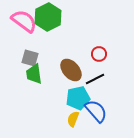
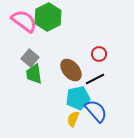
gray square: rotated 24 degrees clockwise
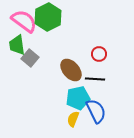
green trapezoid: moved 17 px left, 29 px up
black line: rotated 30 degrees clockwise
blue semicircle: rotated 15 degrees clockwise
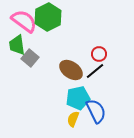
brown ellipse: rotated 15 degrees counterclockwise
black line: moved 8 px up; rotated 42 degrees counterclockwise
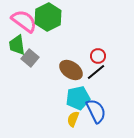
red circle: moved 1 px left, 2 px down
black line: moved 1 px right, 1 px down
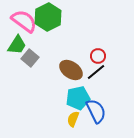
green trapezoid: rotated 140 degrees counterclockwise
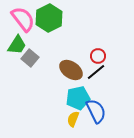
green hexagon: moved 1 px right, 1 px down
pink semicircle: moved 1 px left, 2 px up; rotated 16 degrees clockwise
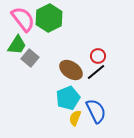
cyan pentagon: moved 10 px left; rotated 10 degrees counterclockwise
yellow semicircle: moved 2 px right, 1 px up
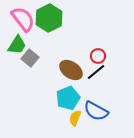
blue semicircle: rotated 145 degrees clockwise
